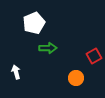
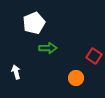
red square: rotated 28 degrees counterclockwise
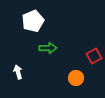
white pentagon: moved 1 px left, 2 px up
red square: rotated 28 degrees clockwise
white arrow: moved 2 px right
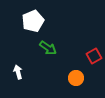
green arrow: rotated 36 degrees clockwise
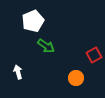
green arrow: moved 2 px left, 2 px up
red square: moved 1 px up
